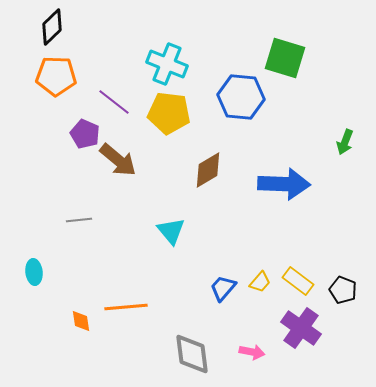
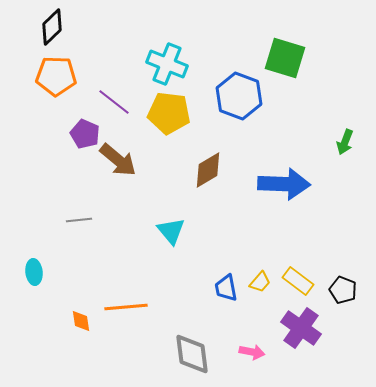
blue hexagon: moved 2 px left, 1 px up; rotated 15 degrees clockwise
blue trapezoid: moved 3 px right; rotated 52 degrees counterclockwise
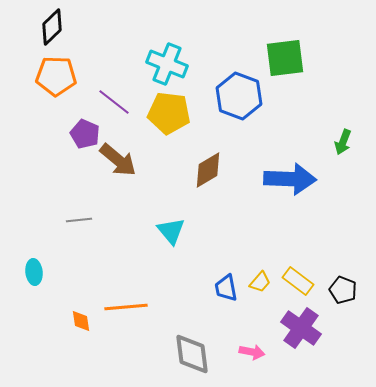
green square: rotated 24 degrees counterclockwise
green arrow: moved 2 px left
blue arrow: moved 6 px right, 5 px up
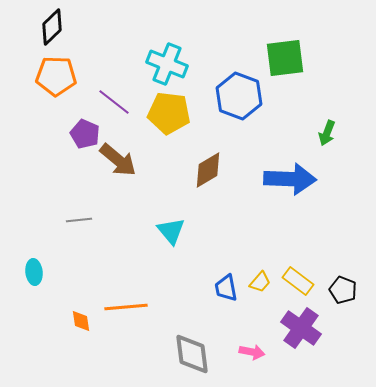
green arrow: moved 16 px left, 9 px up
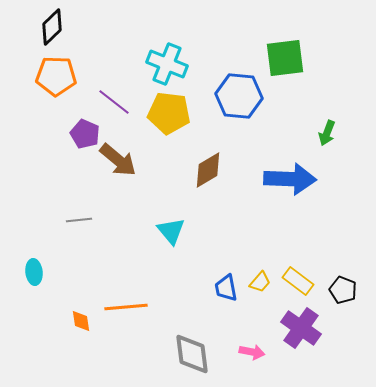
blue hexagon: rotated 15 degrees counterclockwise
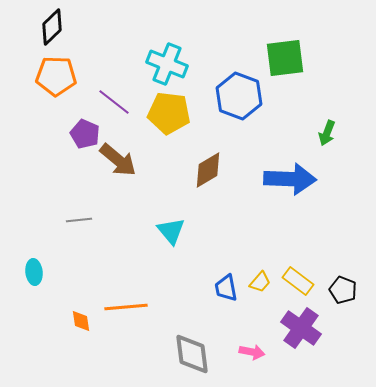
blue hexagon: rotated 15 degrees clockwise
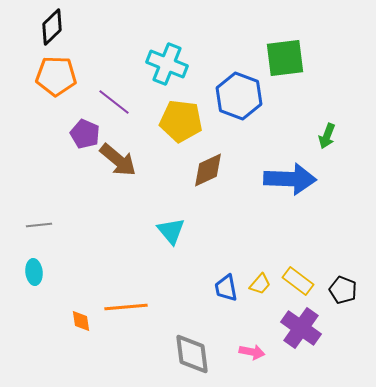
yellow pentagon: moved 12 px right, 8 px down
green arrow: moved 3 px down
brown diamond: rotated 6 degrees clockwise
gray line: moved 40 px left, 5 px down
yellow trapezoid: moved 2 px down
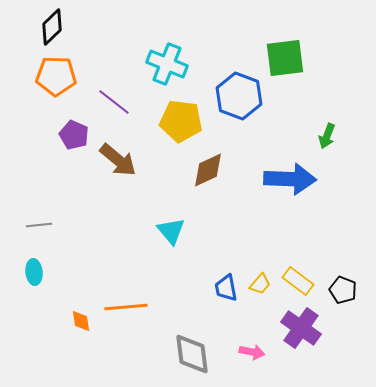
purple pentagon: moved 11 px left, 1 px down
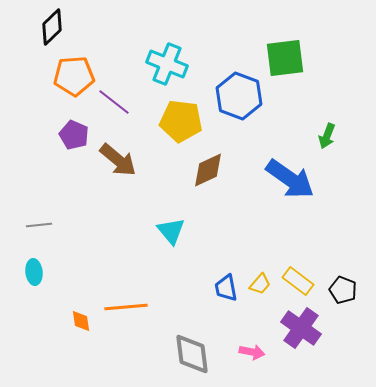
orange pentagon: moved 18 px right; rotated 6 degrees counterclockwise
blue arrow: rotated 33 degrees clockwise
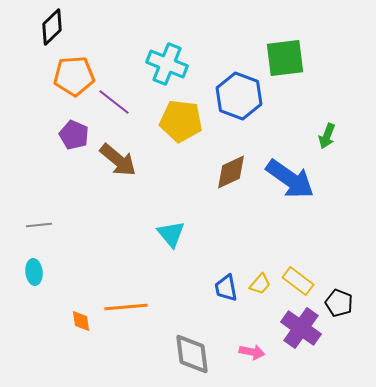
brown diamond: moved 23 px right, 2 px down
cyan triangle: moved 3 px down
black pentagon: moved 4 px left, 13 px down
